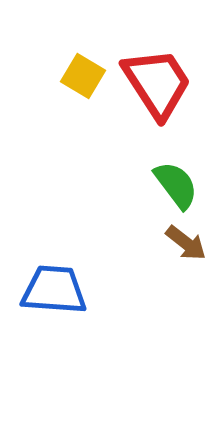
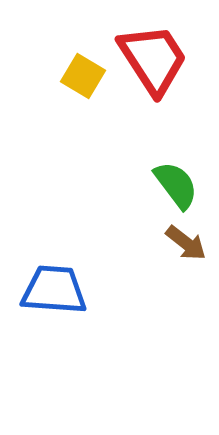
red trapezoid: moved 4 px left, 24 px up
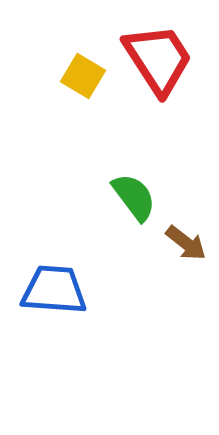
red trapezoid: moved 5 px right
green semicircle: moved 42 px left, 12 px down
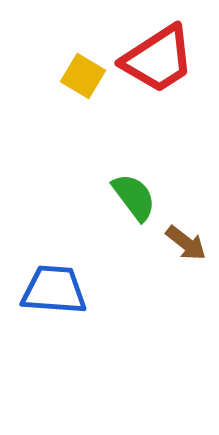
red trapezoid: rotated 90 degrees clockwise
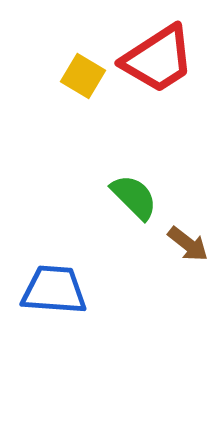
green semicircle: rotated 8 degrees counterclockwise
brown arrow: moved 2 px right, 1 px down
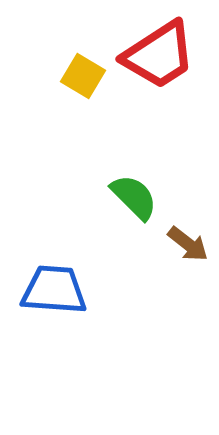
red trapezoid: moved 1 px right, 4 px up
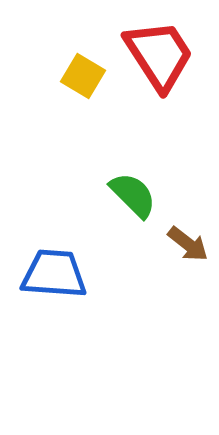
red trapezoid: rotated 90 degrees counterclockwise
green semicircle: moved 1 px left, 2 px up
blue trapezoid: moved 16 px up
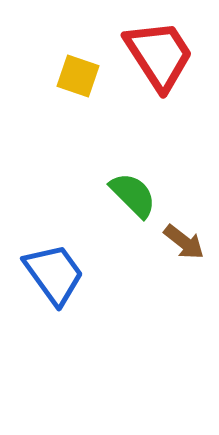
yellow square: moved 5 px left; rotated 12 degrees counterclockwise
brown arrow: moved 4 px left, 2 px up
blue trapezoid: rotated 50 degrees clockwise
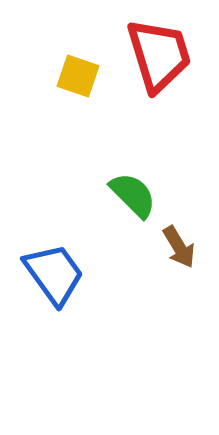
red trapezoid: rotated 16 degrees clockwise
brown arrow: moved 5 px left, 5 px down; rotated 21 degrees clockwise
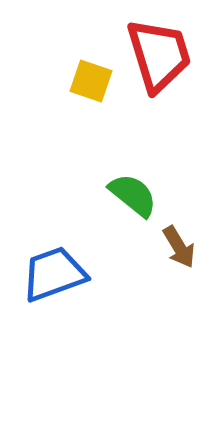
yellow square: moved 13 px right, 5 px down
green semicircle: rotated 6 degrees counterclockwise
blue trapezoid: rotated 74 degrees counterclockwise
